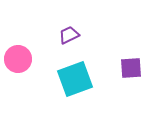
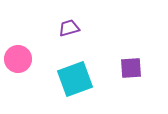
purple trapezoid: moved 7 px up; rotated 10 degrees clockwise
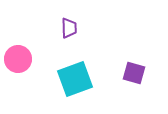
purple trapezoid: rotated 105 degrees clockwise
purple square: moved 3 px right, 5 px down; rotated 20 degrees clockwise
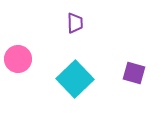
purple trapezoid: moved 6 px right, 5 px up
cyan square: rotated 24 degrees counterclockwise
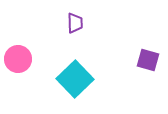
purple square: moved 14 px right, 13 px up
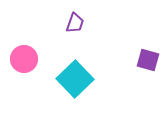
purple trapezoid: rotated 20 degrees clockwise
pink circle: moved 6 px right
